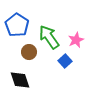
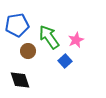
blue pentagon: rotated 30 degrees clockwise
brown circle: moved 1 px left, 1 px up
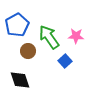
blue pentagon: rotated 20 degrees counterclockwise
pink star: moved 4 px up; rotated 28 degrees clockwise
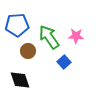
blue pentagon: rotated 25 degrees clockwise
blue square: moved 1 px left, 1 px down
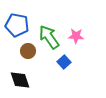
blue pentagon: rotated 15 degrees clockwise
